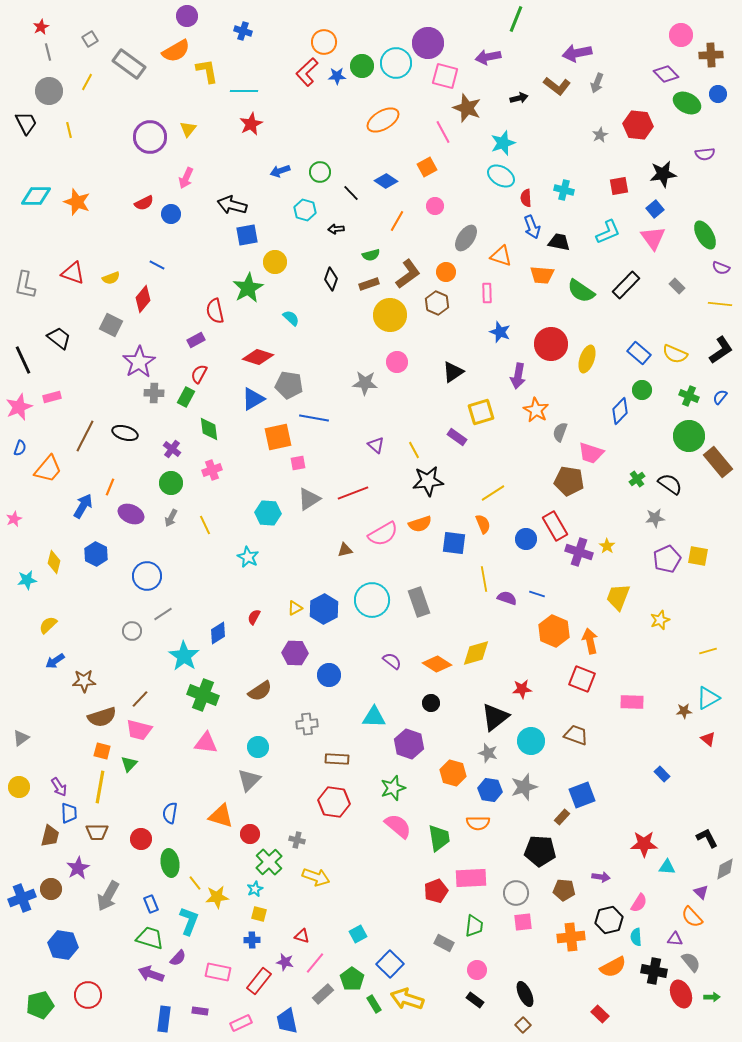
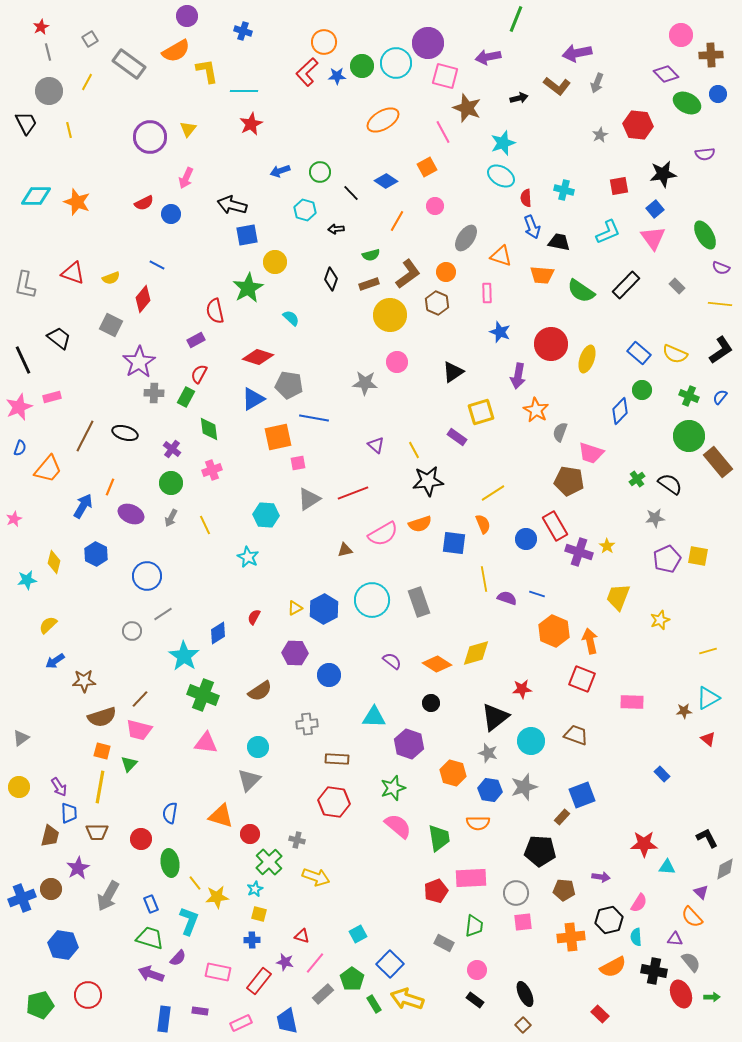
cyan hexagon at (268, 513): moved 2 px left, 2 px down
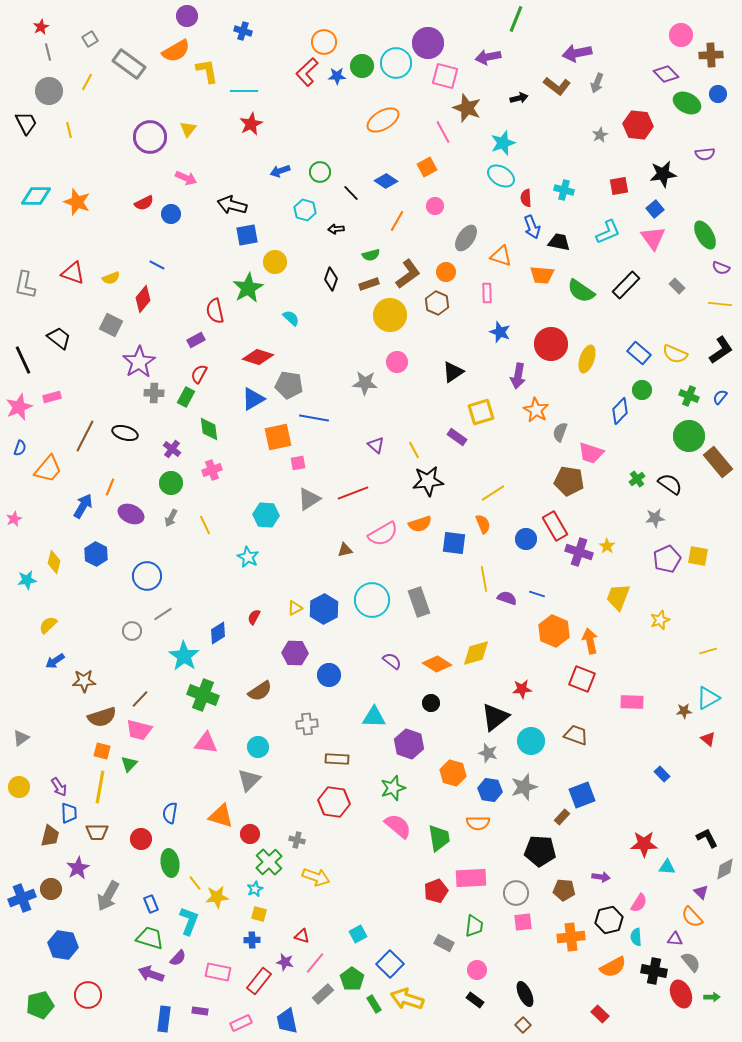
pink arrow at (186, 178): rotated 90 degrees counterclockwise
